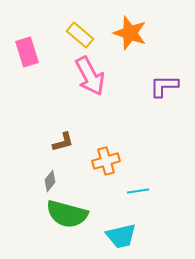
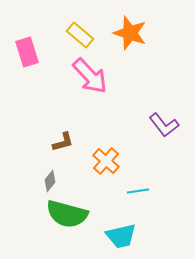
pink arrow: rotated 15 degrees counterclockwise
purple L-shape: moved 39 px down; rotated 128 degrees counterclockwise
orange cross: rotated 32 degrees counterclockwise
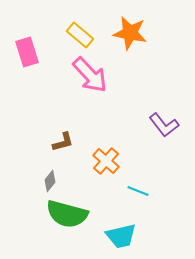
orange star: rotated 8 degrees counterclockwise
pink arrow: moved 1 px up
cyan line: rotated 30 degrees clockwise
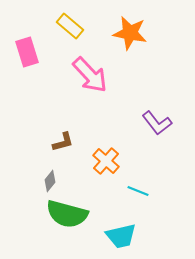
yellow rectangle: moved 10 px left, 9 px up
purple L-shape: moved 7 px left, 2 px up
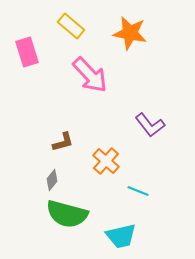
yellow rectangle: moved 1 px right
purple L-shape: moved 7 px left, 2 px down
gray diamond: moved 2 px right, 1 px up
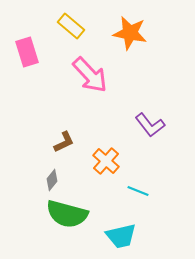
brown L-shape: moved 1 px right; rotated 10 degrees counterclockwise
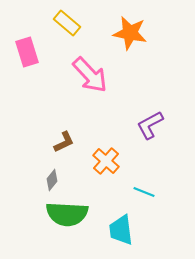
yellow rectangle: moved 4 px left, 3 px up
purple L-shape: rotated 100 degrees clockwise
cyan line: moved 6 px right, 1 px down
green semicircle: rotated 12 degrees counterclockwise
cyan trapezoid: moved 6 px up; rotated 96 degrees clockwise
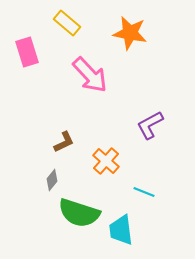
green semicircle: moved 12 px right, 1 px up; rotated 15 degrees clockwise
